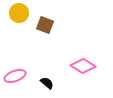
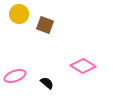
yellow circle: moved 1 px down
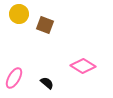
pink ellipse: moved 1 px left, 2 px down; rotated 40 degrees counterclockwise
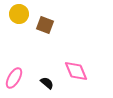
pink diamond: moved 7 px left, 5 px down; rotated 35 degrees clockwise
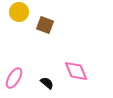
yellow circle: moved 2 px up
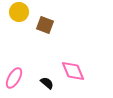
pink diamond: moved 3 px left
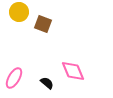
brown square: moved 2 px left, 1 px up
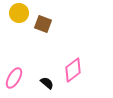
yellow circle: moved 1 px down
pink diamond: moved 1 px up; rotated 75 degrees clockwise
